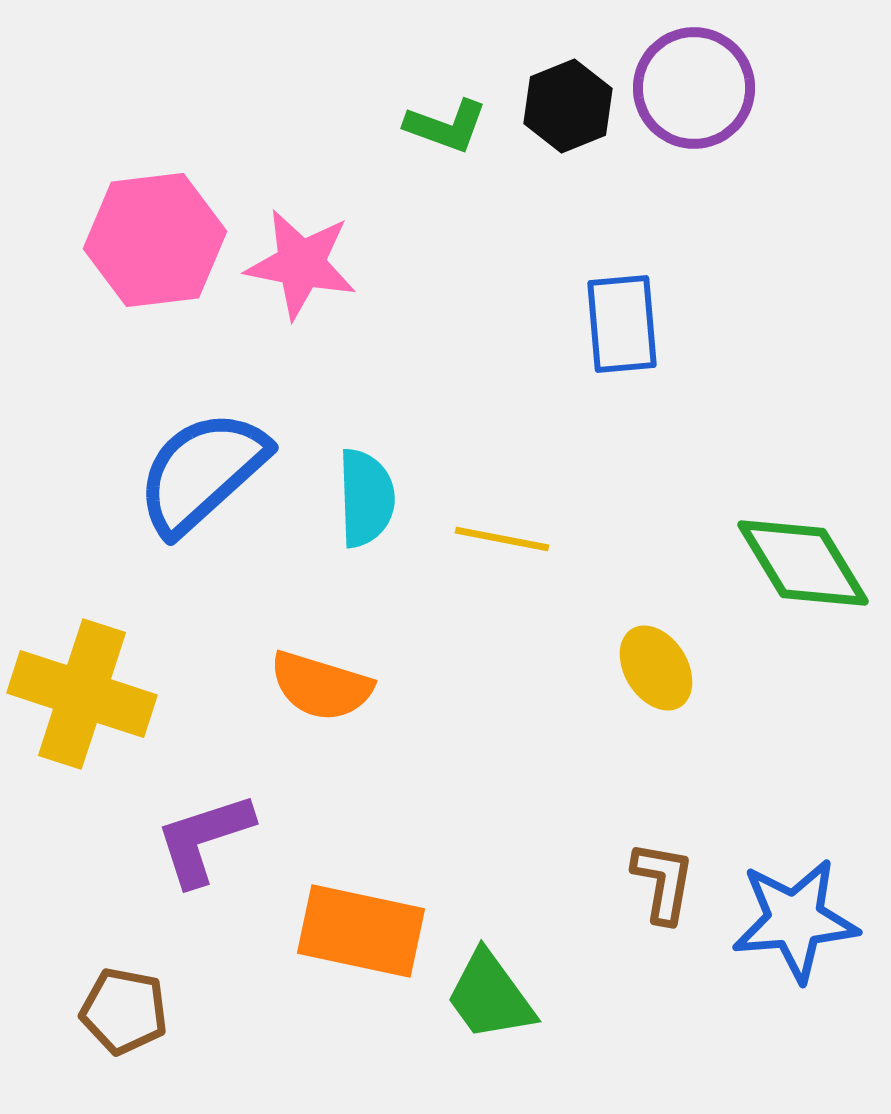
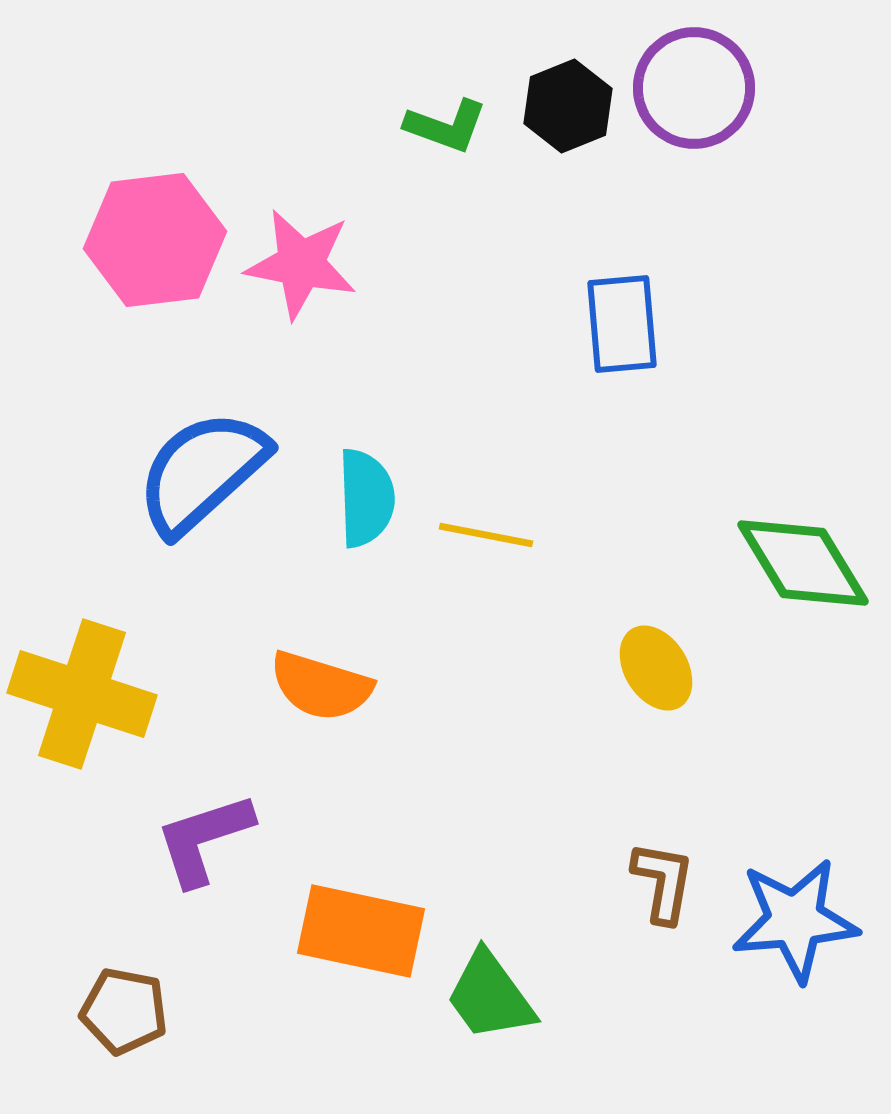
yellow line: moved 16 px left, 4 px up
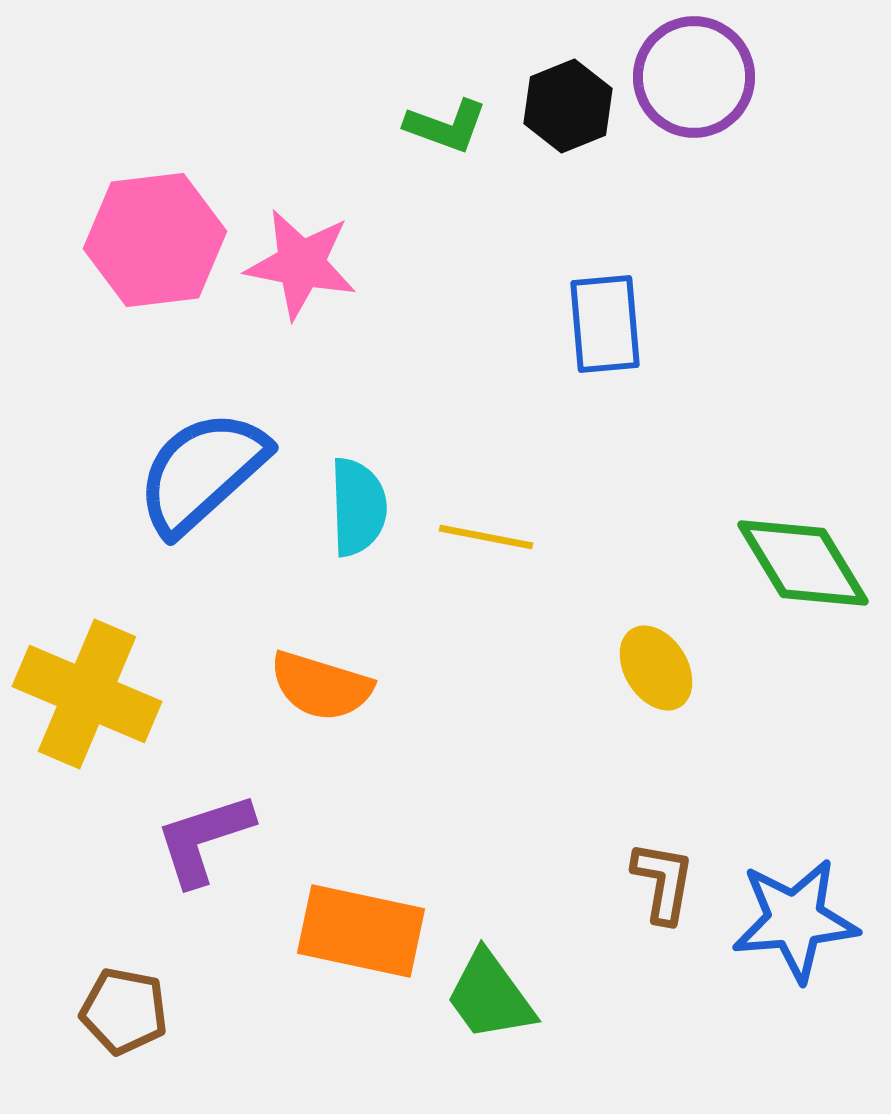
purple circle: moved 11 px up
blue rectangle: moved 17 px left
cyan semicircle: moved 8 px left, 9 px down
yellow line: moved 2 px down
yellow cross: moved 5 px right; rotated 5 degrees clockwise
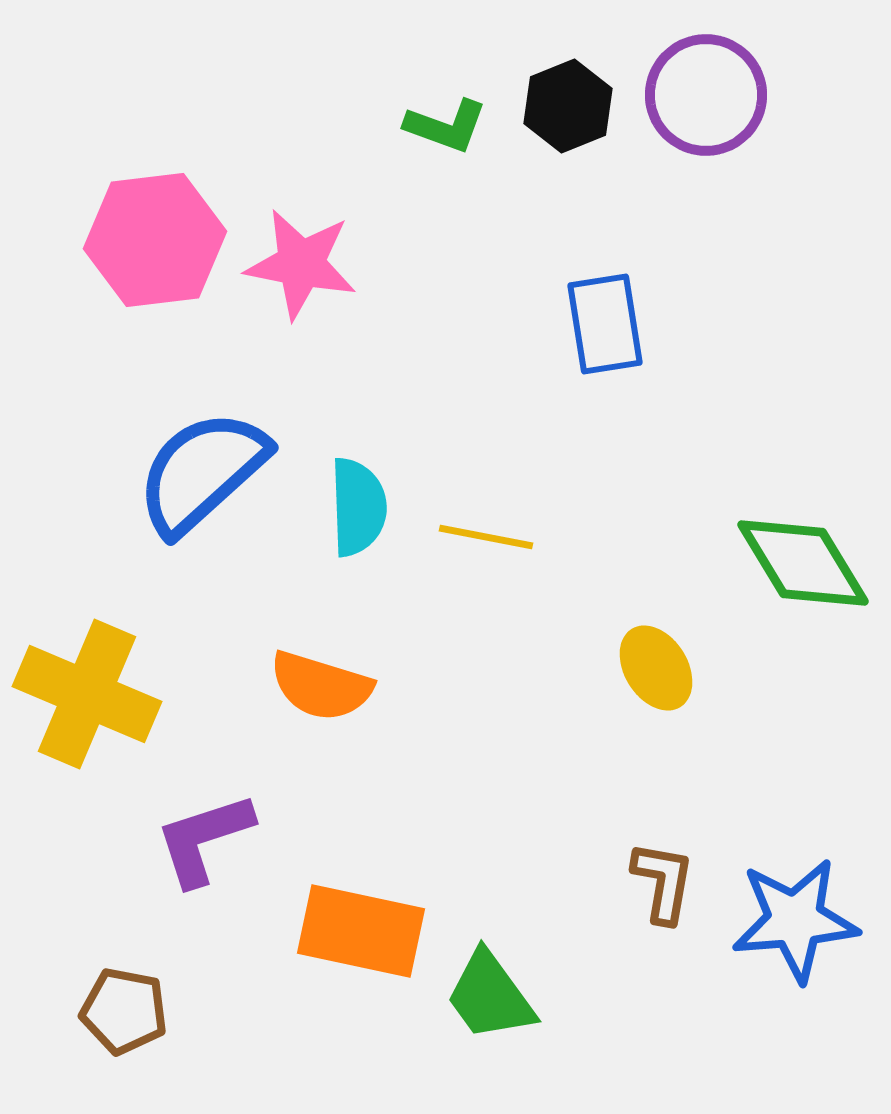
purple circle: moved 12 px right, 18 px down
blue rectangle: rotated 4 degrees counterclockwise
